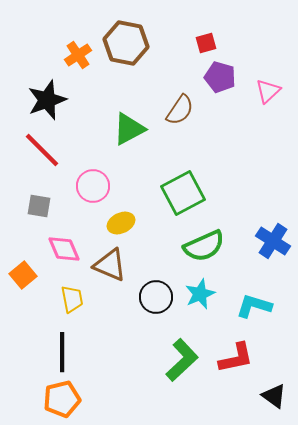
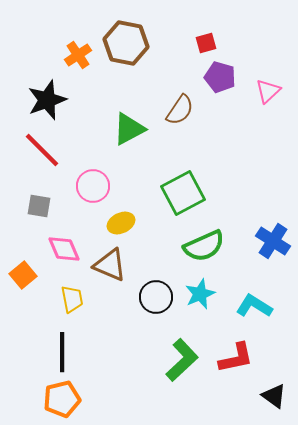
cyan L-shape: rotated 15 degrees clockwise
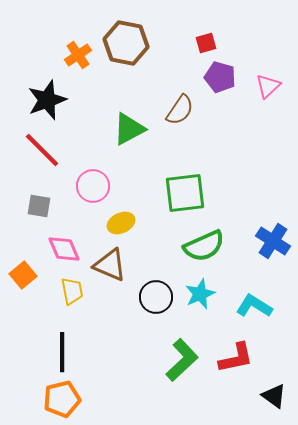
pink triangle: moved 5 px up
green square: moved 2 px right; rotated 21 degrees clockwise
yellow trapezoid: moved 8 px up
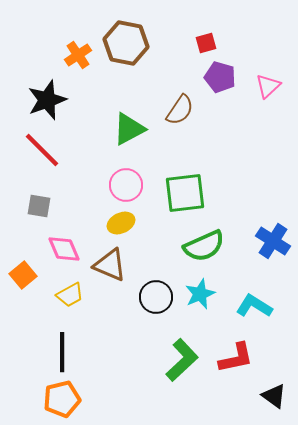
pink circle: moved 33 px right, 1 px up
yellow trapezoid: moved 2 px left, 4 px down; rotated 72 degrees clockwise
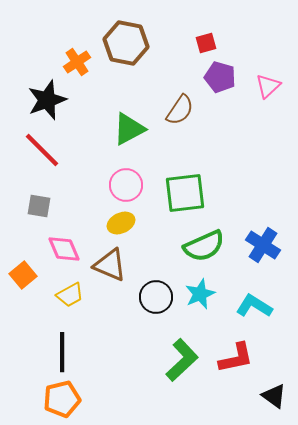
orange cross: moved 1 px left, 7 px down
blue cross: moved 10 px left, 4 px down
